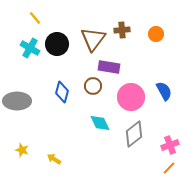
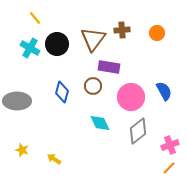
orange circle: moved 1 px right, 1 px up
gray diamond: moved 4 px right, 3 px up
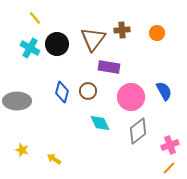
brown circle: moved 5 px left, 5 px down
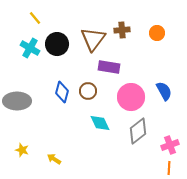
orange line: rotated 40 degrees counterclockwise
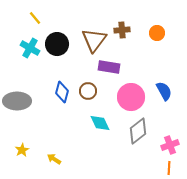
brown triangle: moved 1 px right, 1 px down
yellow star: rotated 24 degrees clockwise
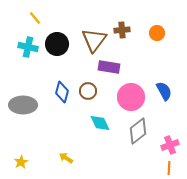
cyan cross: moved 2 px left, 1 px up; rotated 18 degrees counterclockwise
gray ellipse: moved 6 px right, 4 px down
yellow star: moved 1 px left, 12 px down
yellow arrow: moved 12 px right, 1 px up
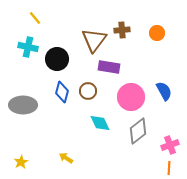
black circle: moved 15 px down
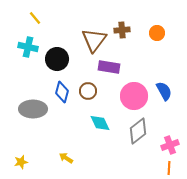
pink circle: moved 3 px right, 1 px up
gray ellipse: moved 10 px right, 4 px down
yellow star: rotated 16 degrees clockwise
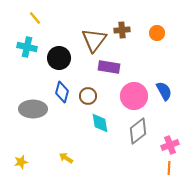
cyan cross: moved 1 px left
black circle: moved 2 px right, 1 px up
brown circle: moved 5 px down
cyan diamond: rotated 15 degrees clockwise
